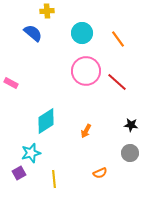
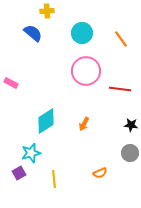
orange line: moved 3 px right
red line: moved 3 px right, 7 px down; rotated 35 degrees counterclockwise
orange arrow: moved 2 px left, 7 px up
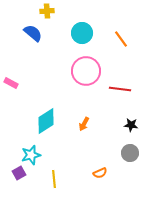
cyan star: moved 2 px down
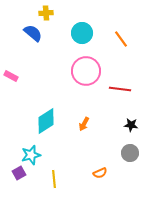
yellow cross: moved 1 px left, 2 px down
pink rectangle: moved 7 px up
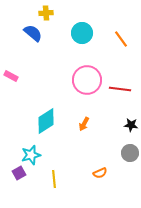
pink circle: moved 1 px right, 9 px down
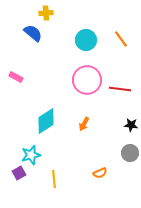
cyan circle: moved 4 px right, 7 px down
pink rectangle: moved 5 px right, 1 px down
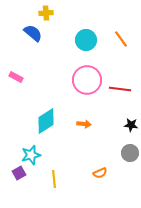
orange arrow: rotated 112 degrees counterclockwise
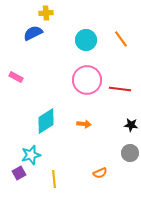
blue semicircle: rotated 66 degrees counterclockwise
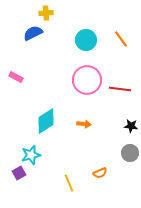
black star: moved 1 px down
yellow line: moved 15 px right, 4 px down; rotated 18 degrees counterclockwise
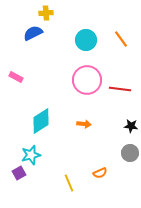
cyan diamond: moved 5 px left
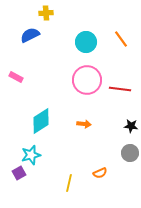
blue semicircle: moved 3 px left, 2 px down
cyan circle: moved 2 px down
yellow line: rotated 36 degrees clockwise
